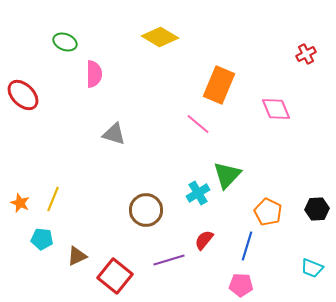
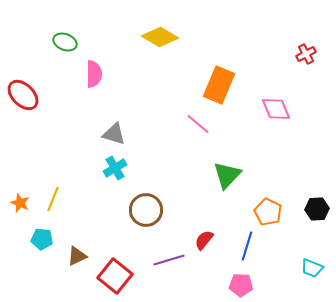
cyan cross: moved 83 px left, 25 px up
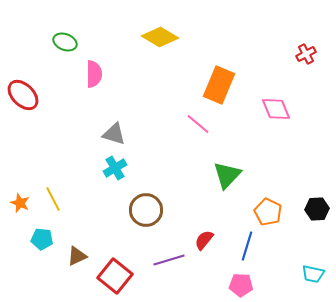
yellow line: rotated 50 degrees counterclockwise
cyan trapezoid: moved 1 px right, 6 px down; rotated 10 degrees counterclockwise
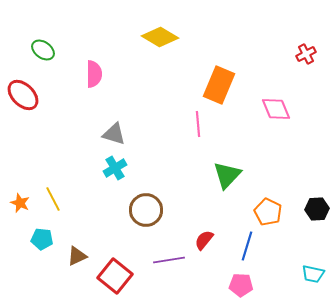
green ellipse: moved 22 px left, 8 px down; rotated 15 degrees clockwise
pink line: rotated 45 degrees clockwise
purple line: rotated 8 degrees clockwise
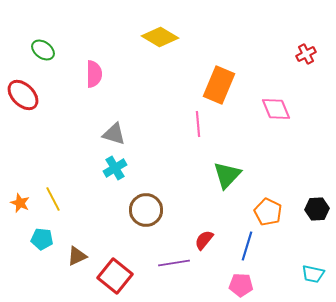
purple line: moved 5 px right, 3 px down
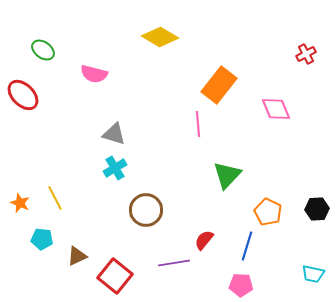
pink semicircle: rotated 104 degrees clockwise
orange rectangle: rotated 15 degrees clockwise
yellow line: moved 2 px right, 1 px up
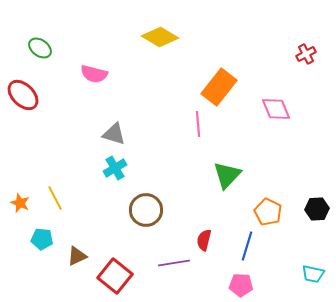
green ellipse: moved 3 px left, 2 px up
orange rectangle: moved 2 px down
red semicircle: rotated 25 degrees counterclockwise
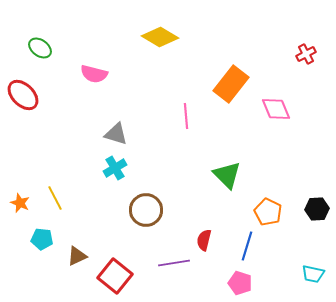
orange rectangle: moved 12 px right, 3 px up
pink line: moved 12 px left, 8 px up
gray triangle: moved 2 px right
green triangle: rotated 28 degrees counterclockwise
pink pentagon: moved 1 px left, 2 px up; rotated 15 degrees clockwise
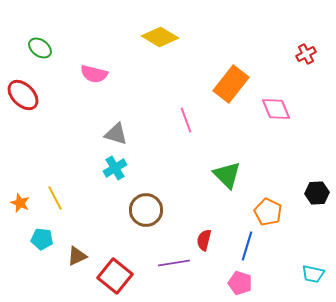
pink line: moved 4 px down; rotated 15 degrees counterclockwise
black hexagon: moved 16 px up
